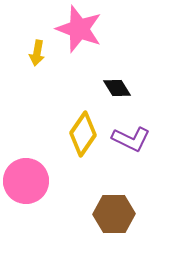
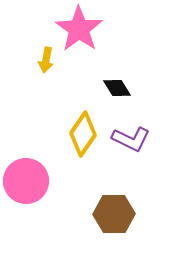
pink star: rotated 15 degrees clockwise
yellow arrow: moved 9 px right, 7 px down
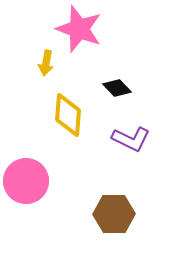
pink star: rotated 15 degrees counterclockwise
yellow arrow: moved 3 px down
black diamond: rotated 12 degrees counterclockwise
yellow diamond: moved 15 px left, 19 px up; rotated 30 degrees counterclockwise
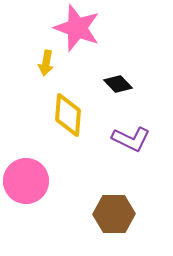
pink star: moved 2 px left, 1 px up
black diamond: moved 1 px right, 4 px up
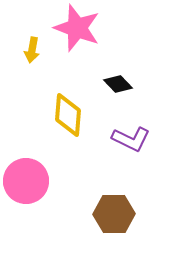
yellow arrow: moved 14 px left, 13 px up
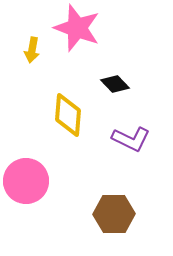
black diamond: moved 3 px left
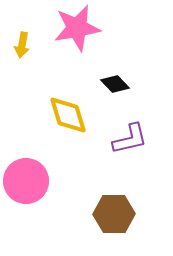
pink star: rotated 30 degrees counterclockwise
yellow arrow: moved 10 px left, 5 px up
yellow diamond: rotated 21 degrees counterclockwise
purple L-shape: moved 1 px left; rotated 39 degrees counterclockwise
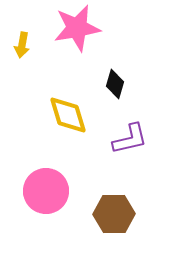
black diamond: rotated 60 degrees clockwise
pink circle: moved 20 px right, 10 px down
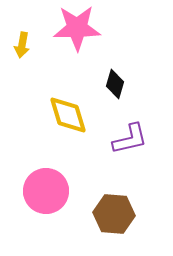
pink star: rotated 9 degrees clockwise
brown hexagon: rotated 6 degrees clockwise
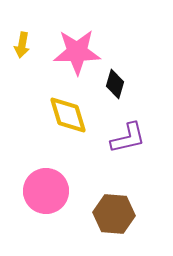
pink star: moved 24 px down
purple L-shape: moved 2 px left, 1 px up
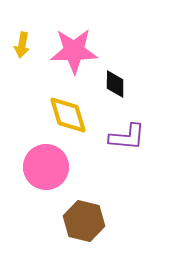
pink star: moved 3 px left, 1 px up
black diamond: rotated 16 degrees counterclockwise
purple L-shape: moved 1 px left, 1 px up; rotated 18 degrees clockwise
pink circle: moved 24 px up
brown hexagon: moved 30 px left, 7 px down; rotated 9 degrees clockwise
